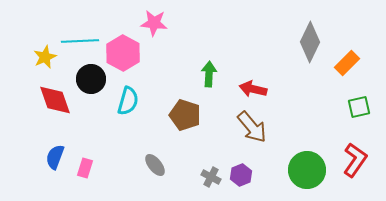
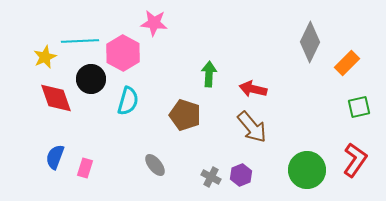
red diamond: moved 1 px right, 2 px up
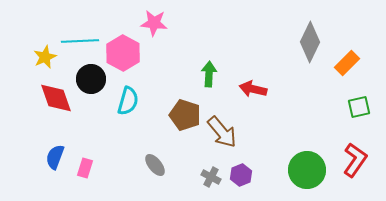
brown arrow: moved 30 px left, 5 px down
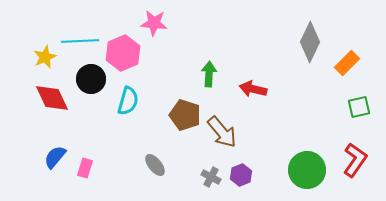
pink hexagon: rotated 8 degrees clockwise
red diamond: moved 4 px left; rotated 6 degrees counterclockwise
blue semicircle: rotated 20 degrees clockwise
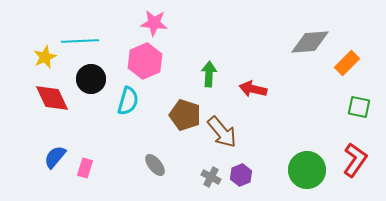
gray diamond: rotated 60 degrees clockwise
pink hexagon: moved 22 px right, 8 px down
green square: rotated 25 degrees clockwise
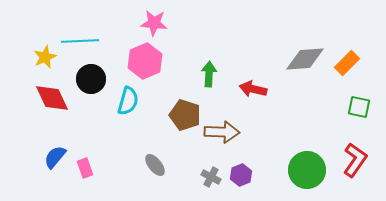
gray diamond: moved 5 px left, 17 px down
brown arrow: rotated 48 degrees counterclockwise
pink rectangle: rotated 36 degrees counterclockwise
